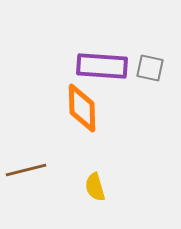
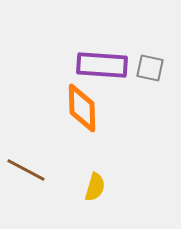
purple rectangle: moved 1 px up
brown line: rotated 42 degrees clockwise
yellow semicircle: rotated 148 degrees counterclockwise
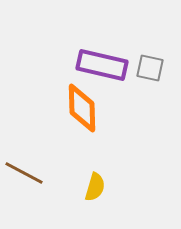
purple rectangle: rotated 9 degrees clockwise
brown line: moved 2 px left, 3 px down
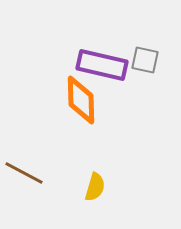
gray square: moved 5 px left, 8 px up
orange diamond: moved 1 px left, 8 px up
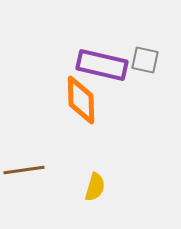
brown line: moved 3 px up; rotated 36 degrees counterclockwise
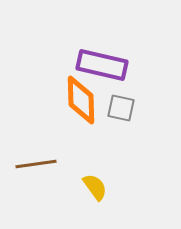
gray square: moved 24 px left, 48 px down
brown line: moved 12 px right, 6 px up
yellow semicircle: rotated 52 degrees counterclockwise
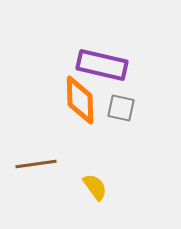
orange diamond: moved 1 px left
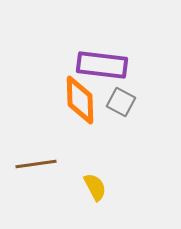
purple rectangle: rotated 6 degrees counterclockwise
gray square: moved 6 px up; rotated 16 degrees clockwise
yellow semicircle: rotated 8 degrees clockwise
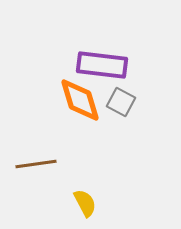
orange diamond: rotated 15 degrees counterclockwise
yellow semicircle: moved 10 px left, 16 px down
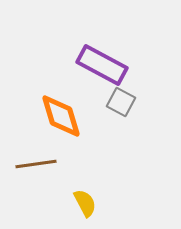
purple rectangle: rotated 21 degrees clockwise
orange diamond: moved 19 px left, 16 px down
